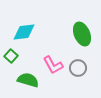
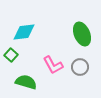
green square: moved 1 px up
gray circle: moved 2 px right, 1 px up
green semicircle: moved 2 px left, 2 px down
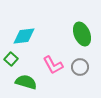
cyan diamond: moved 4 px down
green square: moved 4 px down
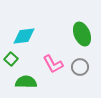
pink L-shape: moved 1 px up
green semicircle: rotated 15 degrees counterclockwise
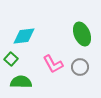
green semicircle: moved 5 px left
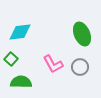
cyan diamond: moved 4 px left, 4 px up
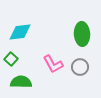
green ellipse: rotated 20 degrees clockwise
